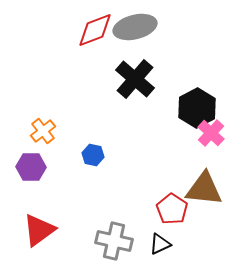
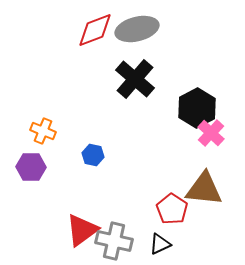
gray ellipse: moved 2 px right, 2 px down
orange cross: rotated 30 degrees counterclockwise
red triangle: moved 43 px right
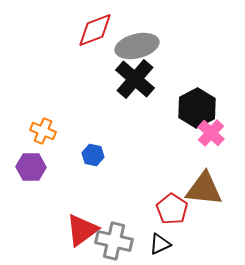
gray ellipse: moved 17 px down
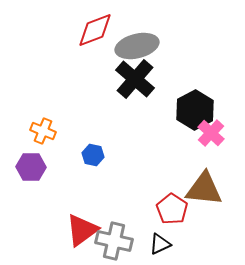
black hexagon: moved 2 px left, 2 px down
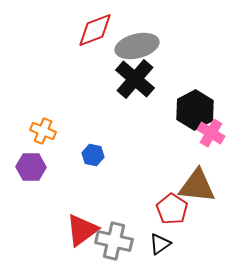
pink cross: rotated 12 degrees counterclockwise
brown triangle: moved 7 px left, 3 px up
black triangle: rotated 10 degrees counterclockwise
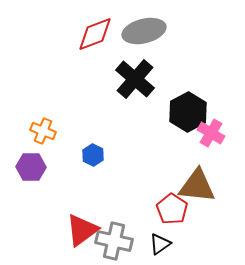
red diamond: moved 4 px down
gray ellipse: moved 7 px right, 15 px up
black hexagon: moved 7 px left, 2 px down
blue hexagon: rotated 15 degrees clockwise
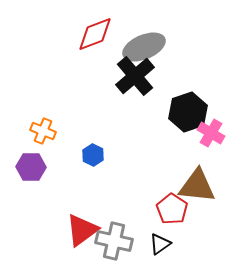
gray ellipse: moved 16 px down; rotated 9 degrees counterclockwise
black cross: moved 3 px up; rotated 9 degrees clockwise
black hexagon: rotated 9 degrees clockwise
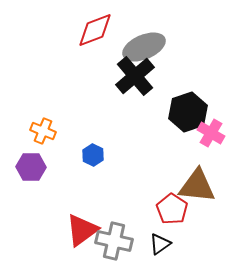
red diamond: moved 4 px up
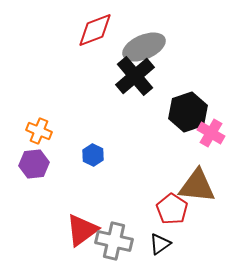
orange cross: moved 4 px left
purple hexagon: moved 3 px right, 3 px up; rotated 8 degrees counterclockwise
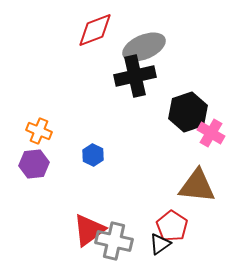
black cross: rotated 27 degrees clockwise
red pentagon: moved 17 px down
red triangle: moved 7 px right
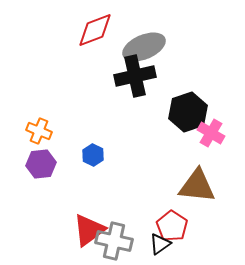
purple hexagon: moved 7 px right
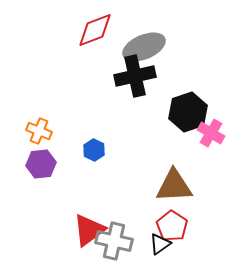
blue hexagon: moved 1 px right, 5 px up
brown triangle: moved 23 px left; rotated 9 degrees counterclockwise
